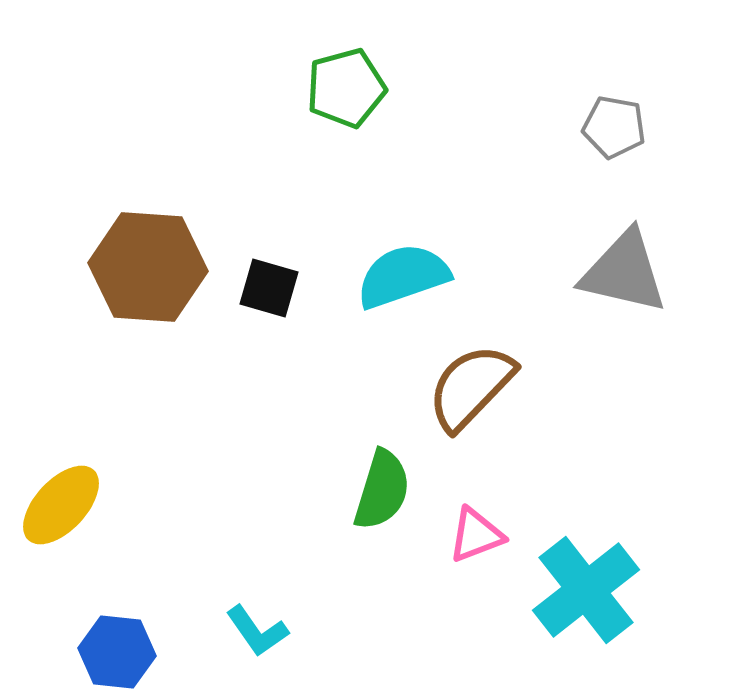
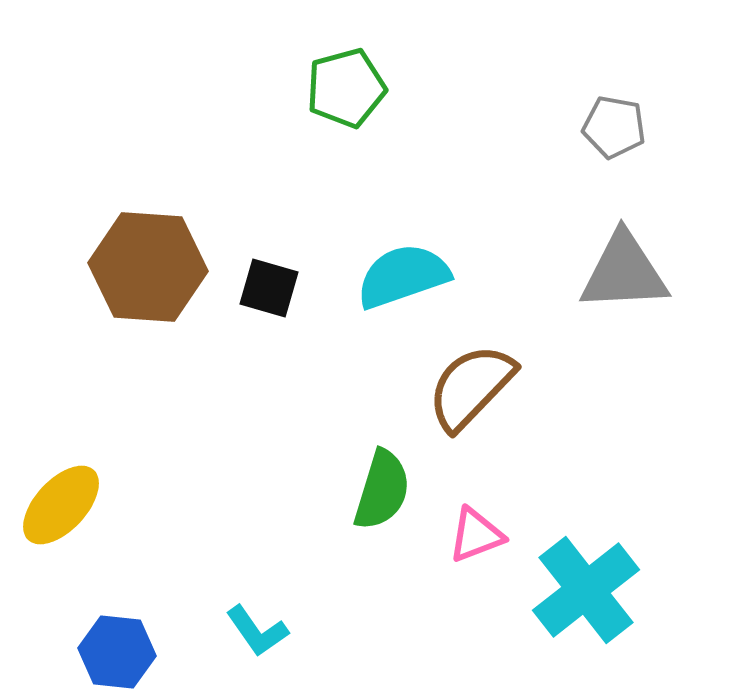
gray triangle: rotated 16 degrees counterclockwise
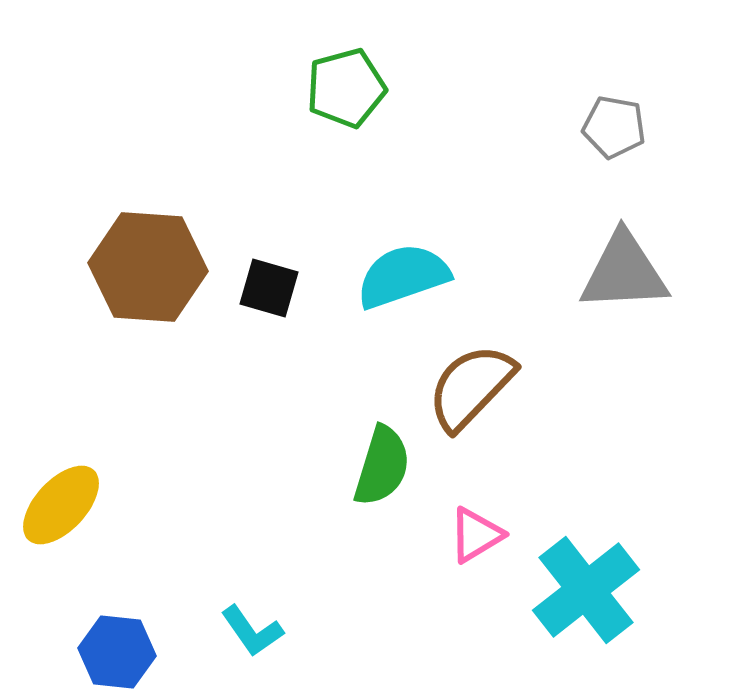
green semicircle: moved 24 px up
pink triangle: rotated 10 degrees counterclockwise
cyan L-shape: moved 5 px left
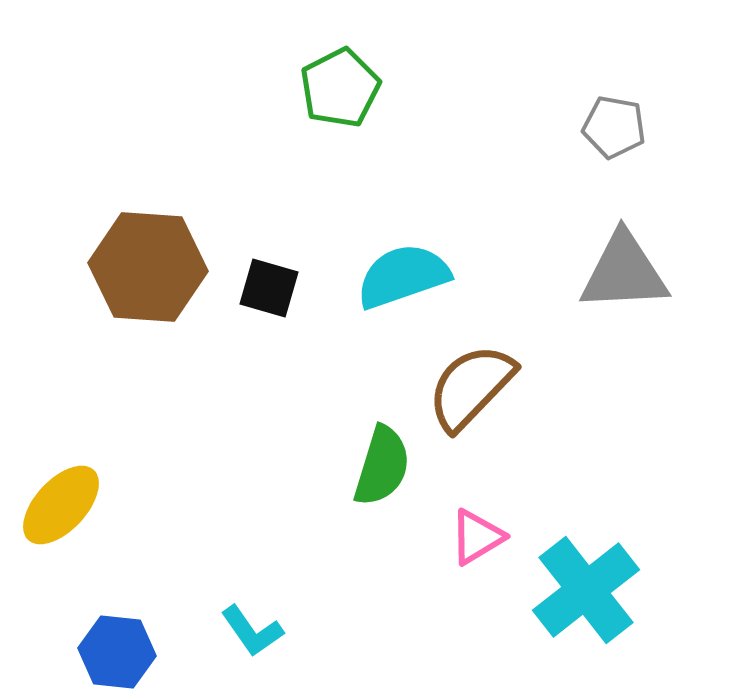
green pentagon: moved 6 px left; rotated 12 degrees counterclockwise
pink triangle: moved 1 px right, 2 px down
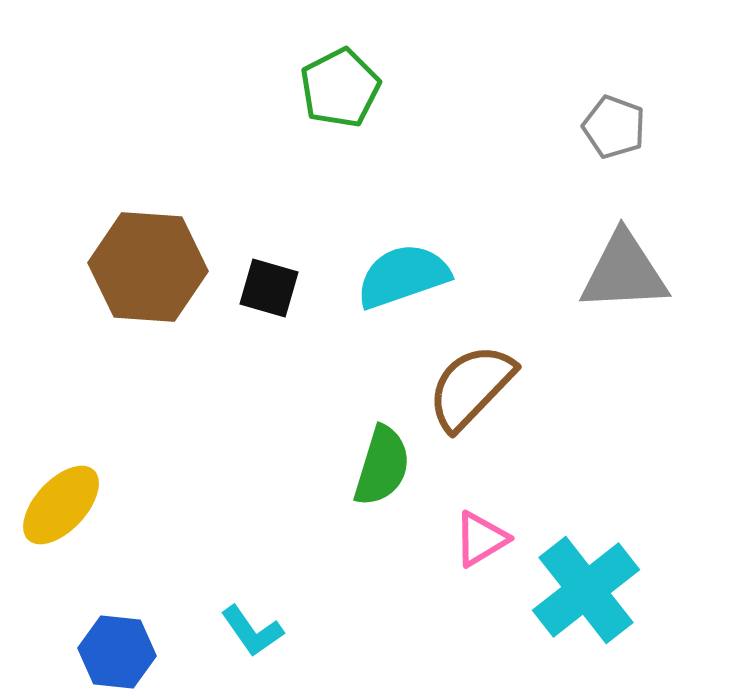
gray pentagon: rotated 10 degrees clockwise
pink triangle: moved 4 px right, 2 px down
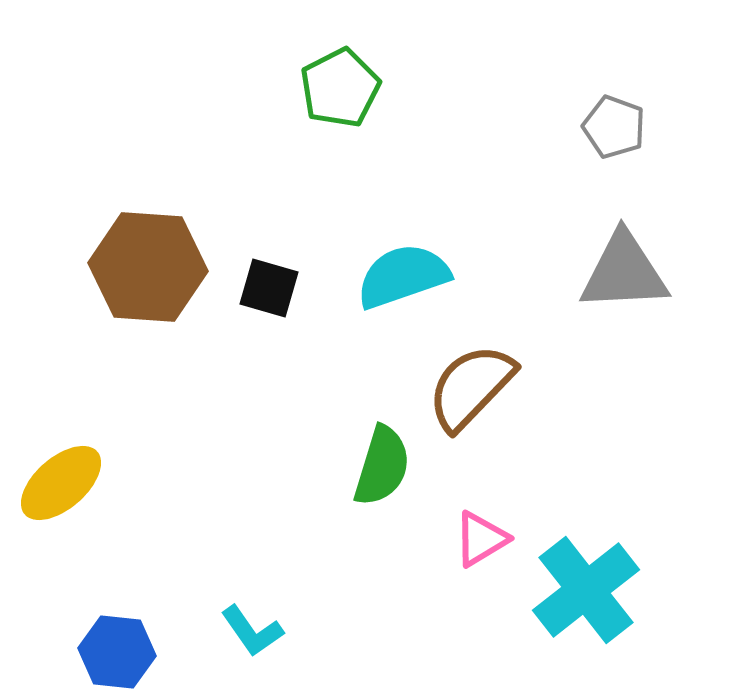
yellow ellipse: moved 22 px up; rotated 6 degrees clockwise
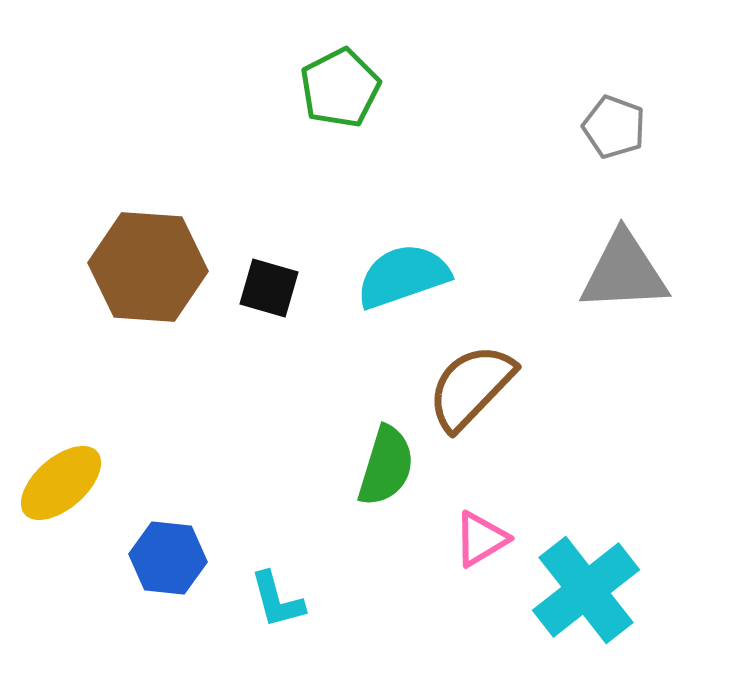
green semicircle: moved 4 px right
cyan L-shape: moved 25 px right, 31 px up; rotated 20 degrees clockwise
blue hexagon: moved 51 px right, 94 px up
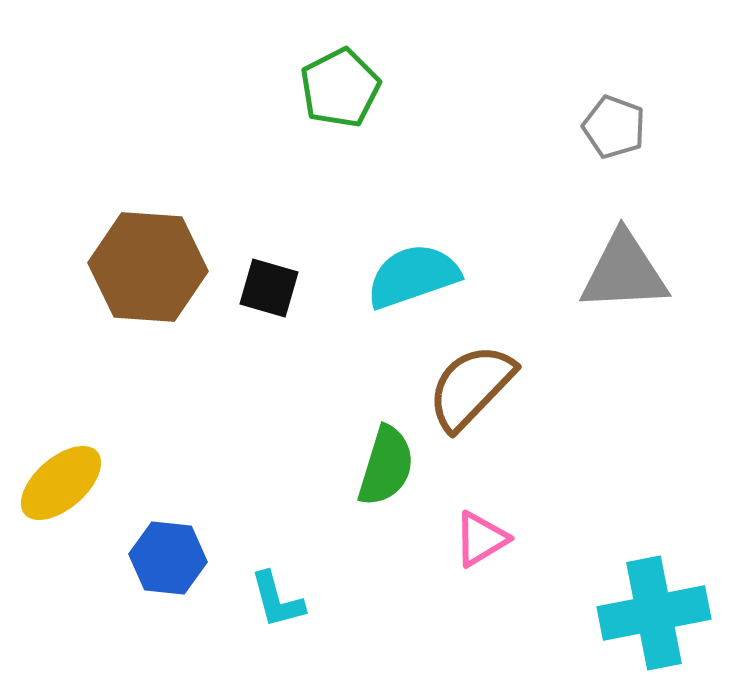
cyan semicircle: moved 10 px right
cyan cross: moved 68 px right, 23 px down; rotated 27 degrees clockwise
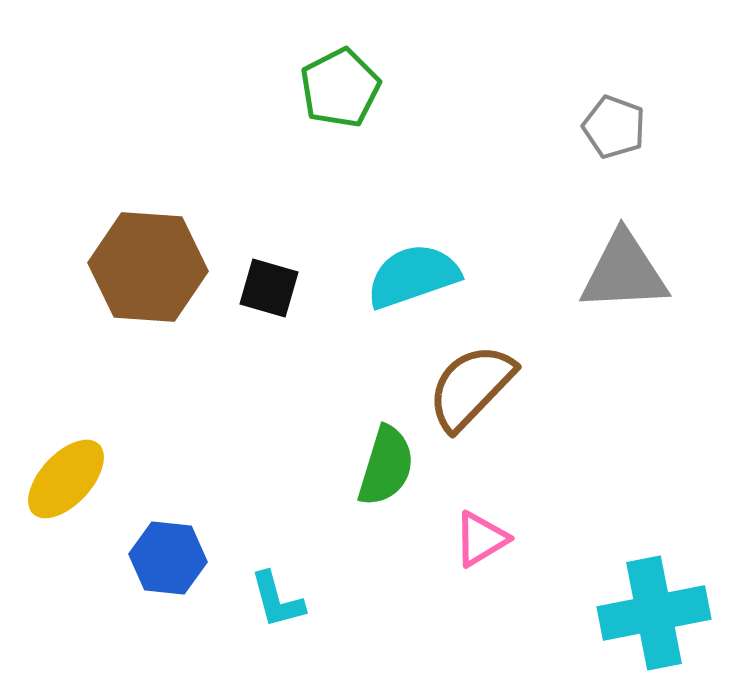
yellow ellipse: moved 5 px right, 4 px up; rotated 6 degrees counterclockwise
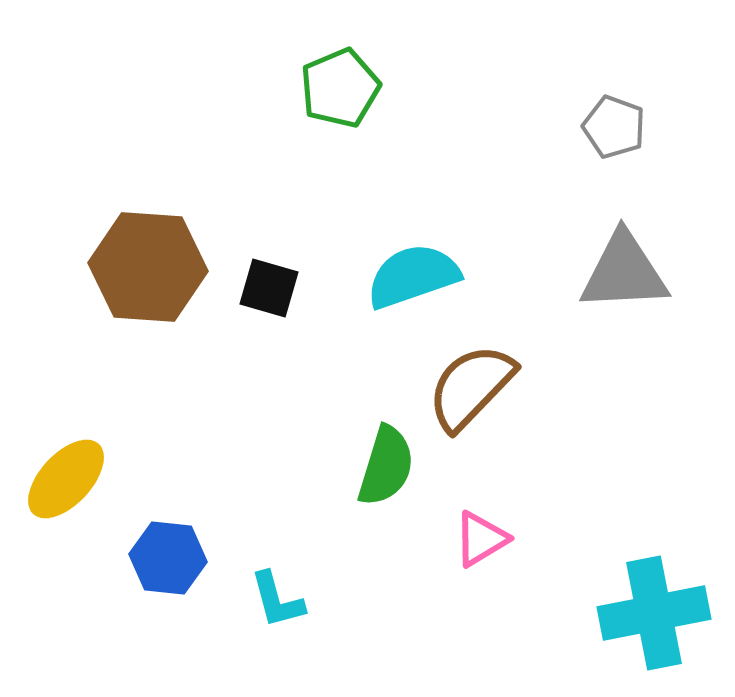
green pentagon: rotated 4 degrees clockwise
